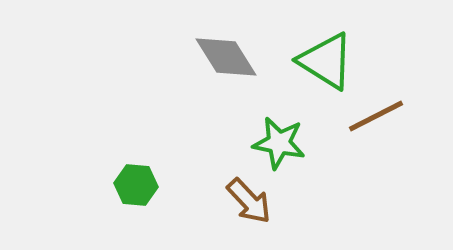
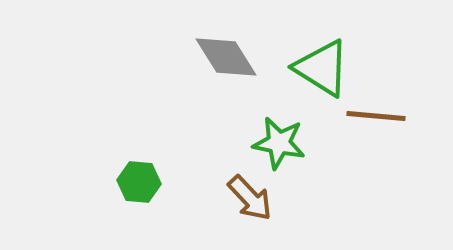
green triangle: moved 4 px left, 7 px down
brown line: rotated 32 degrees clockwise
green hexagon: moved 3 px right, 3 px up
brown arrow: moved 1 px right, 3 px up
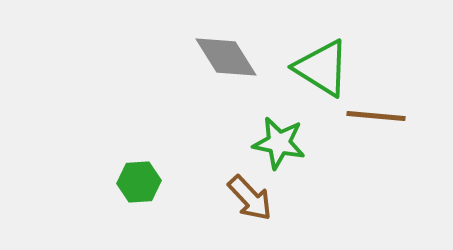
green hexagon: rotated 9 degrees counterclockwise
